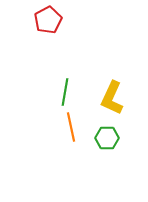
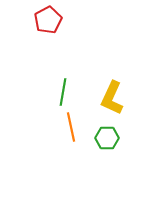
green line: moved 2 px left
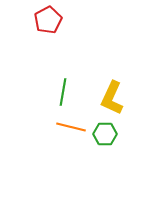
orange line: rotated 64 degrees counterclockwise
green hexagon: moved 2 px left, 4 px up
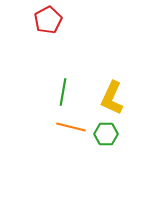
green hexagon: moved 1 px right
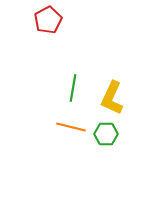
green line: moved 10 px right, 4 px up
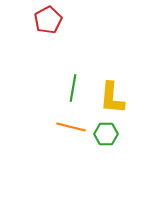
yellow L-shape: rotated 20 degrees counterclockwise
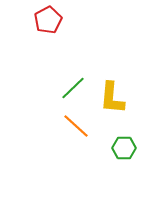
green line: rotated 36 degrees clockwise
orange line: moved 5 px right, 1 px up; rotated 28 degrees clockwise
green hexagon: moved 18 px right, 14 px down
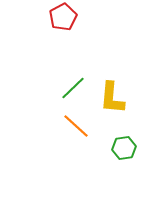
red pentagon: moved 15 px right, 3 px up
green hexagon: rotated 10 degrees counterclockwise
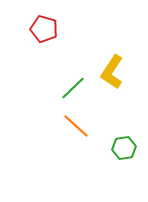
red pentagon: moved 19 px left, 12 px down; rotated 28 degrees counterclockwise
yellow L-shape: moved 26 px up; rotated 28 degrees clockwise
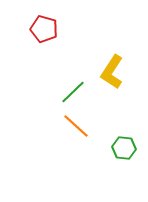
green line: moved 4 px down
green hexagon: rotated 15 degrees clockwise
